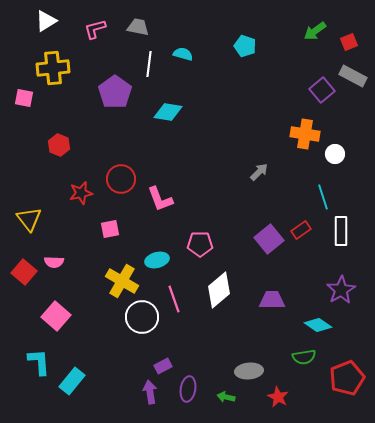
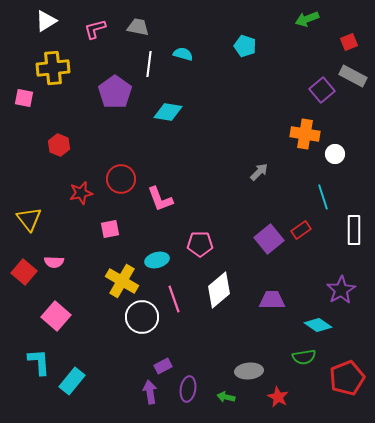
green arrow at (315, 31): moved 8 px left, 12 px up; rotated 15 degrees clockwise
white rectangle at (341, 231): moved 13 px right, 1 px up
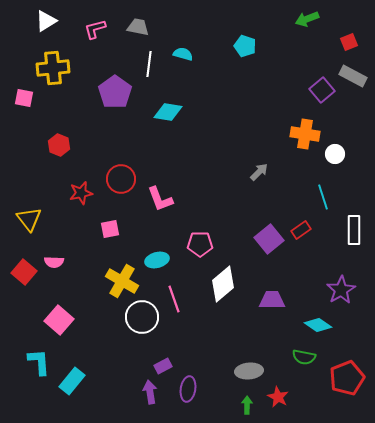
white diamond at (219, 290): moved 4 px right, 6 px up
pink square at (56, 316): moved 3 px right, 4 px down
green semicircle at (304, 357): rotated 20 degrees clockwise
green arrow at (226, 397): moved 21 px right, 8 px down; rotated 78 degrees clockwise
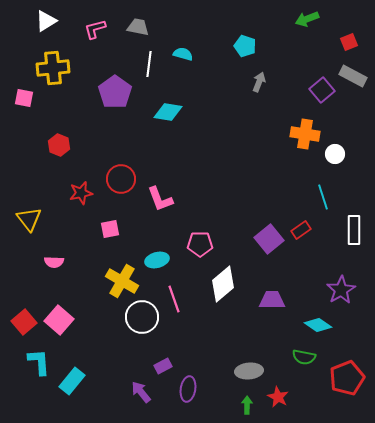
gray arrow at (259, 172): moved 90 px up; rotated 24 degrees counterclockwise
red square at (24, 272): moved 50 px down; rotated 10 degrees clockwise
purple arrow at (150, 392): moved 9 px left; rotated 30 degrees counterclockwise
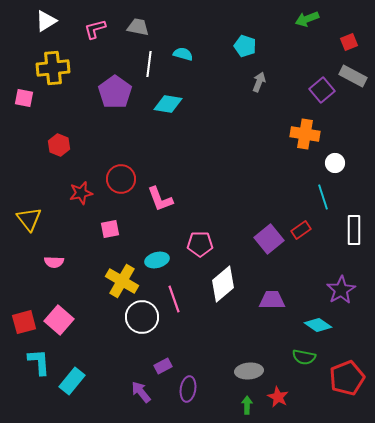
cyan diamond at (168, 112): moved 8 px up
white circle at (335, 154): moved 9 px down
red square at (24, 322): rotated 25 degrees clockwise
